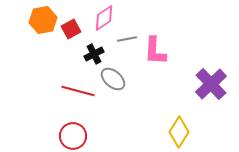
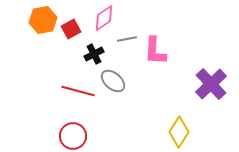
gray ellipse: moved 2 px down
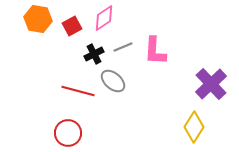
orange hexagon: moved 5 px left, 1 px up; rotated 20 degrees clockwise
red square: moved 1 px right, 3 px up
gray line: moved 4 px left, 8 px down; rotated 12 degrees counterclockwise
yellow diamond: moved 15 px right, 5 px up
red circle: moved 5 px left, 3 px up
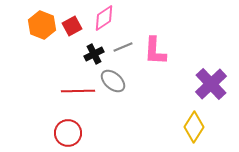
orange hexagon: moved 4 px right, 6 px down; rotated 12 degrees clockwise
red line: rotated 16 degrees counterclockwise
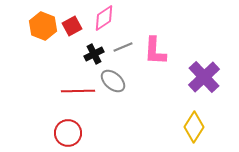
orange hexagon: moved 1 px right, 1 px down
purple cross: moved 7 px left, 7 px up
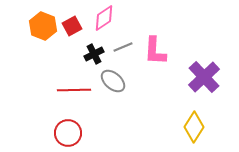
red line: moved 4 px left, 1 px up
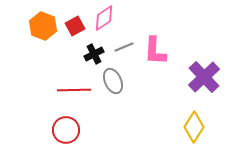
red square: moved 3 px right
gray line: moved 1 px right
gray ellipse: rotated 25 degrees clockwise
red circle: moved 2 px left, 3 px up
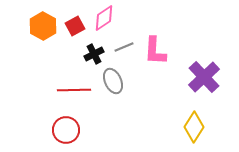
orange hexagon: rotated 8 degrees clockwise
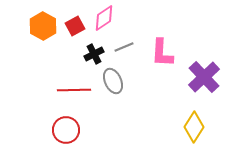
pink L-shape: moved 7 px right, 2 px down
